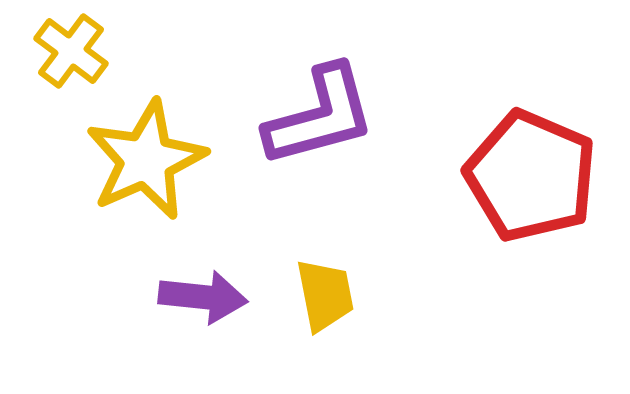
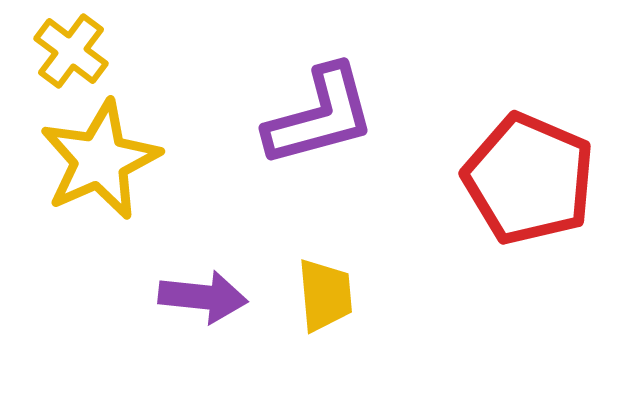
yellow star: moved 46 px left
red pentagon: moved 2 px left, 3 px down
yellow trapezoid: rotated 6 degrees clockwise
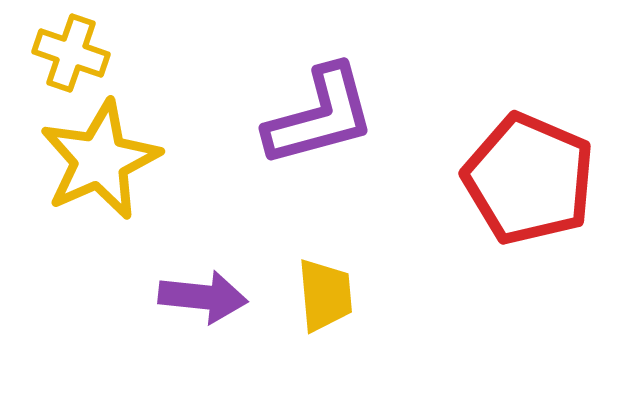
yellow cross: moved 2 px down; rotated 18 degrees counterclockwise
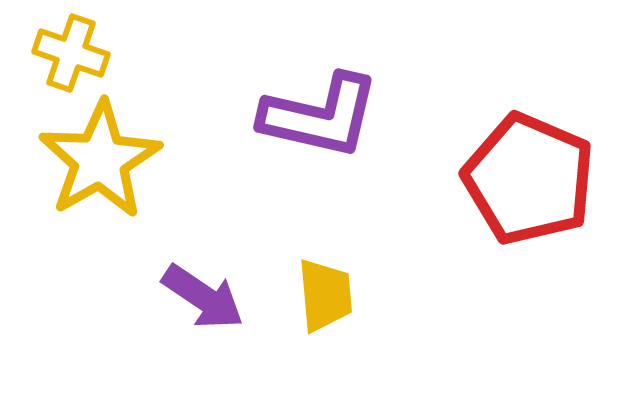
purple L-shape: rotated 28 degrees clockwise
yellow star: rotated 6 degrees counterclockwise
purple arrow: rotated 28 degrees clockwise
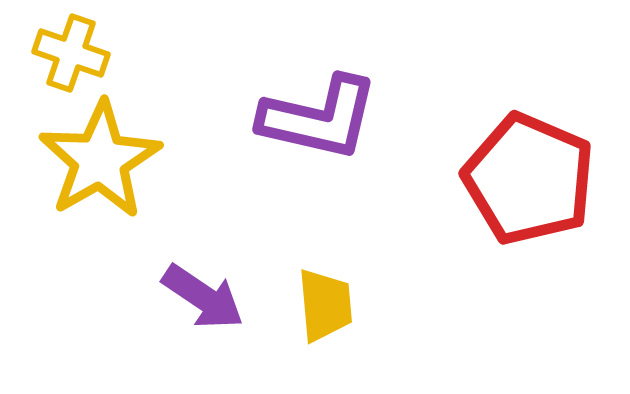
purple L-shape: moved 1 px left, 2 px down
yellow trapezoid: moved 10 px down
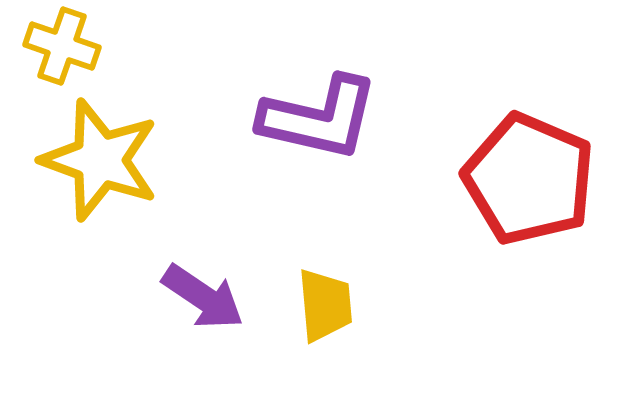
yellow cross: moved 9 px left, 7 px up
yellow star: rotated 22 degrees counterclockwise
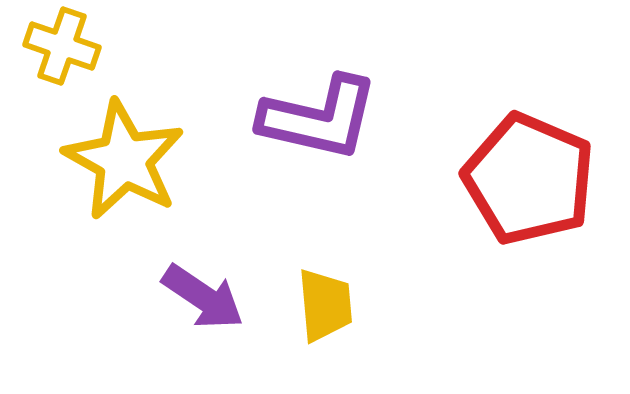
yellow star: moved 24 px right; rotated 9 degrees clockwise
